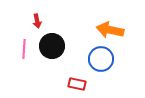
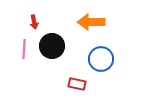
red arrow: moved 3 px left, 1 px down
orange arrow: moved 19 px left, 8 px up; rotated 12 degrees counterclockwise
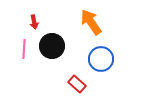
orange arrow: rotated 56 degrees clockwise
red rectangle: rotated 30 degrees clockwise
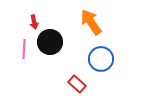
black circle: moved 2 px left, 4 px up
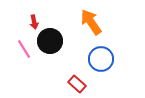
black circle: moved 1 px up
pink line: rotated 36 degrees counterclockwise
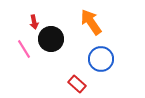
black circle: moved 1 px right, 2 px up
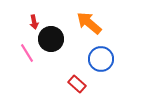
orange arrow: moved 2 px left, 1 px down; rotated 16 degrees counterclockwise
pink line: moved 3 px right, 4 px down
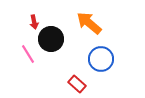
pink line: moved 1 px right, 1 px down
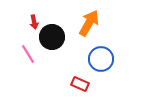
orange arrow: rotated 80 degrees clockwise
black circle: moved 1 px right, 2 px up
red rectangle: moved 3 px right; rotated 18 degrees counterclockwise
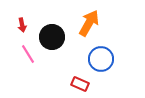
red arrow: moved 12 px left, 3 px down
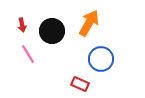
black circle: moved 6 px up
